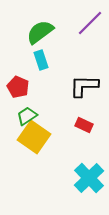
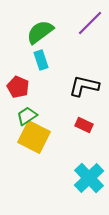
black L-shape: rotated 12 degrees clockwise
yellow square: rotated 8 degrees counterclockwise
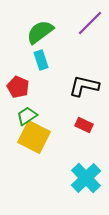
cyan cross: moved 3 px left
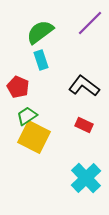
black L-shape: rotated 24 degrees clockwise
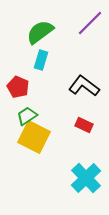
cyan rectangle: rotated 36 degrees clockwise
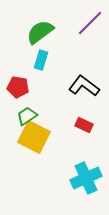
red pentagon: rotated 15 degrees counterclockwise
cyan cross: rotated 20 degrees clockwise
